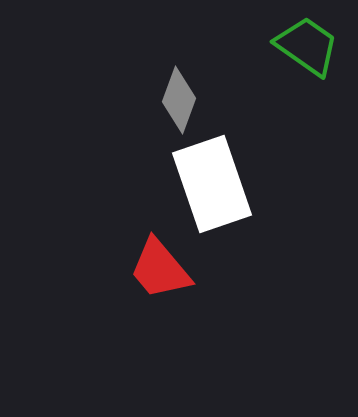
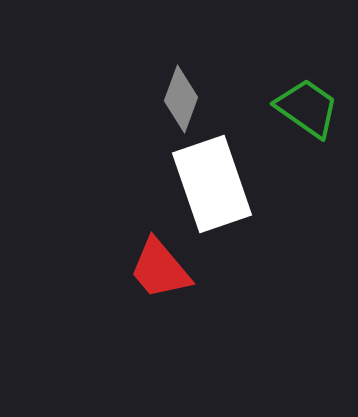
green trapezoid: moved 62 px down
gray diamond: moved 2 px right, 1 px up
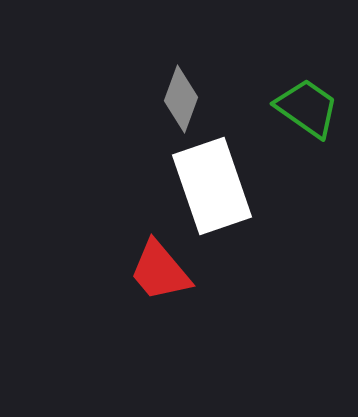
white rectangle: moved 2 px down
red trapezoid: moved 2 px down
